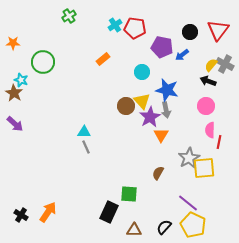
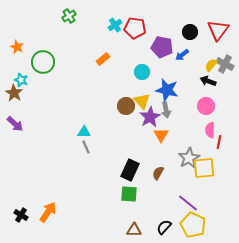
orange star: moved 4 px right, 4 px down; rotated 24 degrees clockwise
black rectangle: moved 21 px right, 42 px up
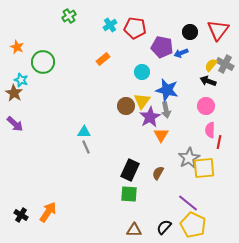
cyan cross: moved 5 px left
blue arrow: moved 1 px left, 2 px up; rotated 16 degrees clockwise
yellow triangle: rotated 18 degrees clockwise
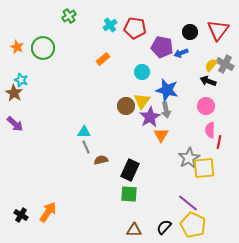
green circle: moved 14 px up
brown semicircle: moved 57 px left, 13 px up; rotated 48 degrees clockwise
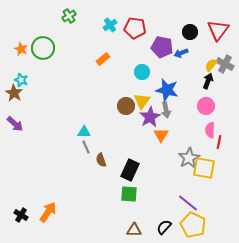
orange star: moved 4 px right, 2 px down
black arrow: rotated 91 degrees clockwise
brown semicircle: rotated 96 degrees counterclockwise
yellow square: rotated 15 degrees clockwise
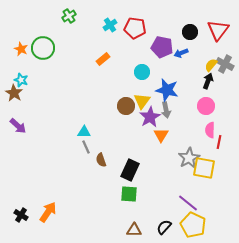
purple arrow: moved 3 px right, 2 px down
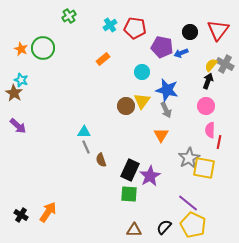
gray arrow: rotated 14 degrees counterclockwise
purple star: moved 59 px down
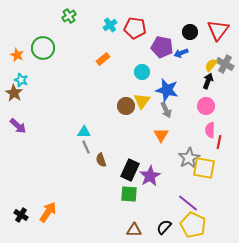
orange star: moved 4 px left, 6 px down
